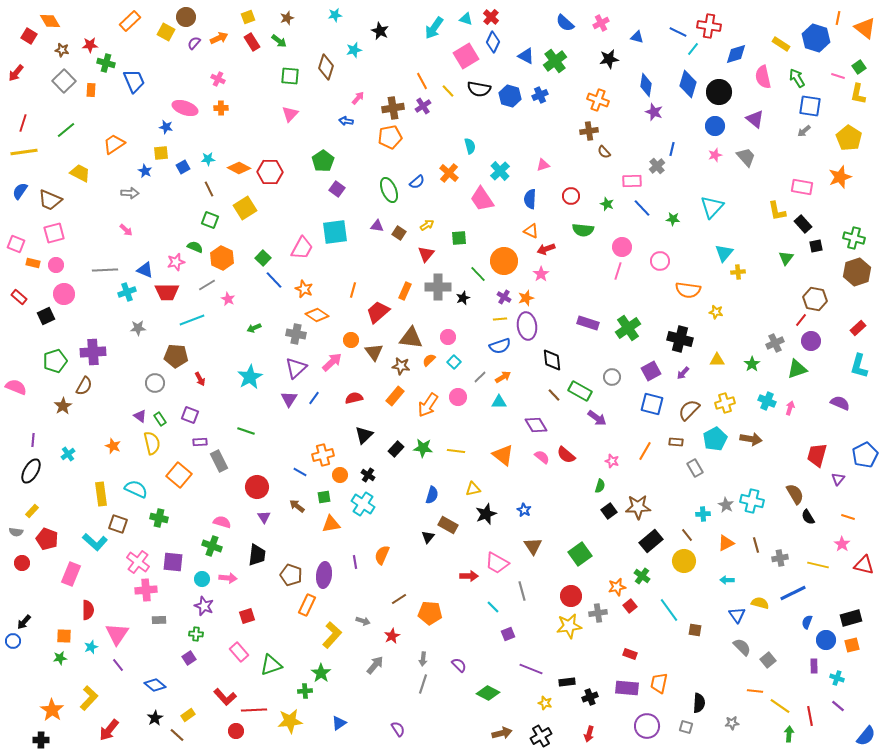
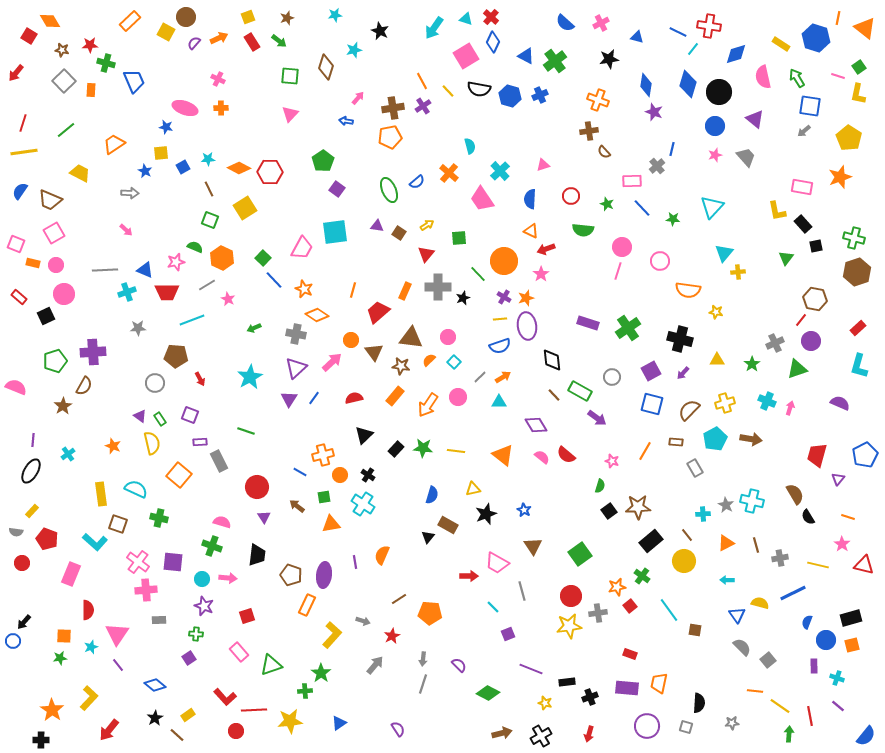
pink square at (54, 233): rotated 15 degrees counterclockwise
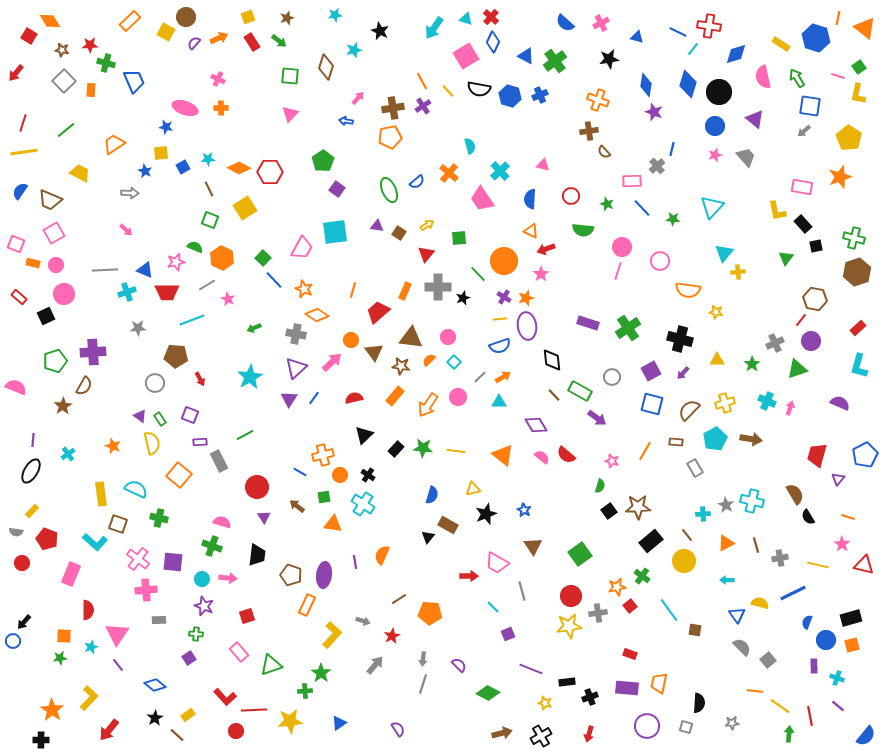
pink triangle at (543, 165): rotated 32 degrees clockwise
green line at (246, 431): moved 1 px left, 4 px down; rotated 48 degrees counterclockwise
orange triangle at (331, 524): moved 2 px right; rotated 18 degrees clockwise
pink cross at (138, 562): moved 3 px up
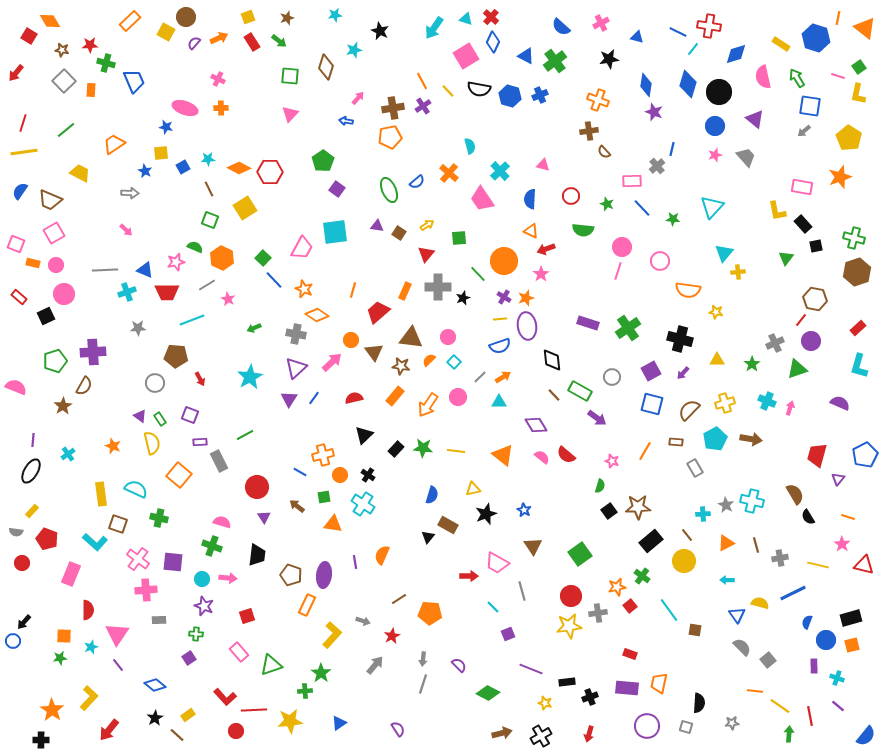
blue semicircle at (565, 23): moved 4 px left, 4 px down
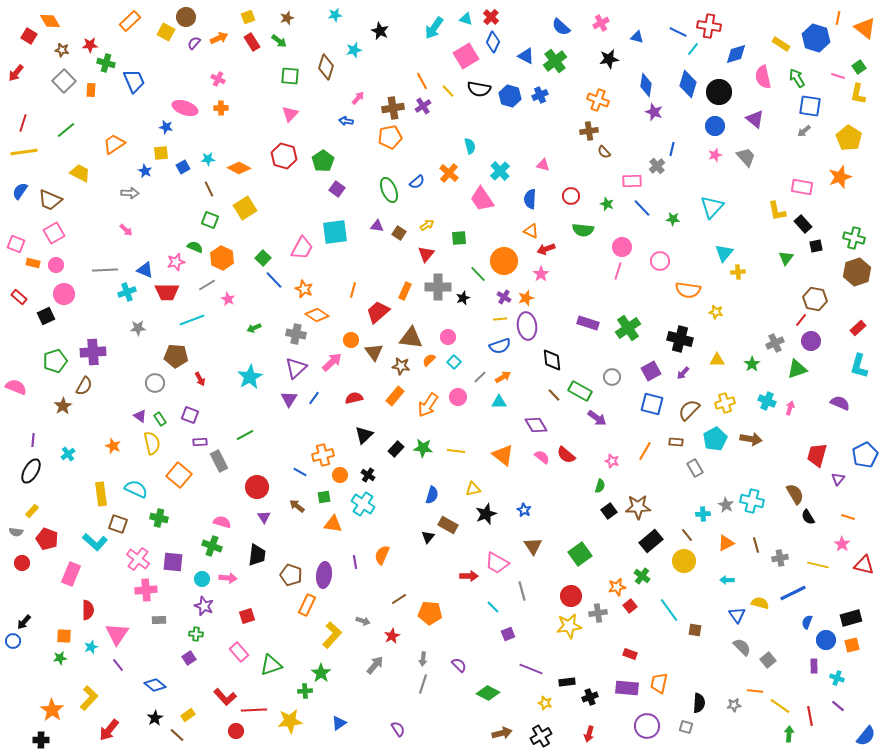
red hexagon at (270, 172): moved 14 px right, 16 px up; rotated 15 degrees clockwise
gray star at (732, 723): moved 2 px right, 18 px up
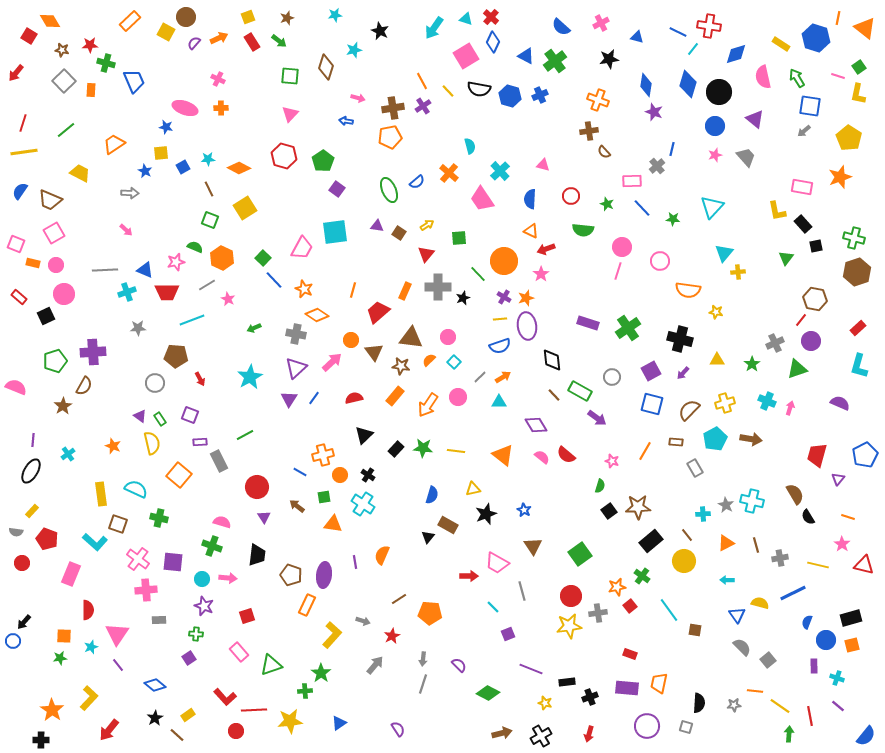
pink arrow at (358, 98): rotated 64 degrees clockwise
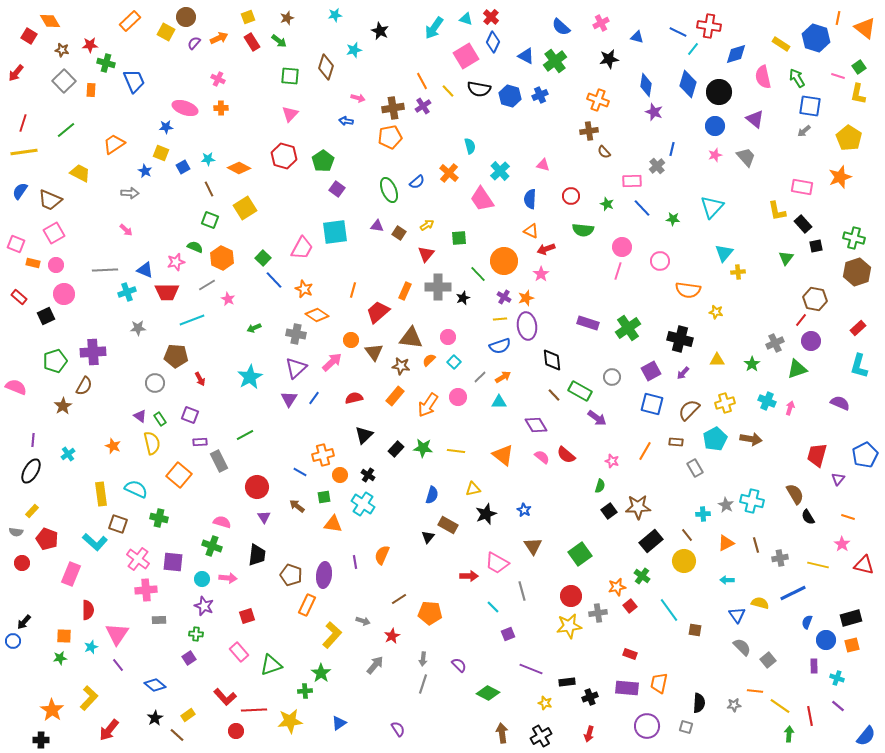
blue star at (166, 127): rotated 16 degrees counterclockwise
yellow square at (161, 153): rotated 28 degrees clockwise
brown arrow at (502, 733): rotated 84 degrees counterclockwise
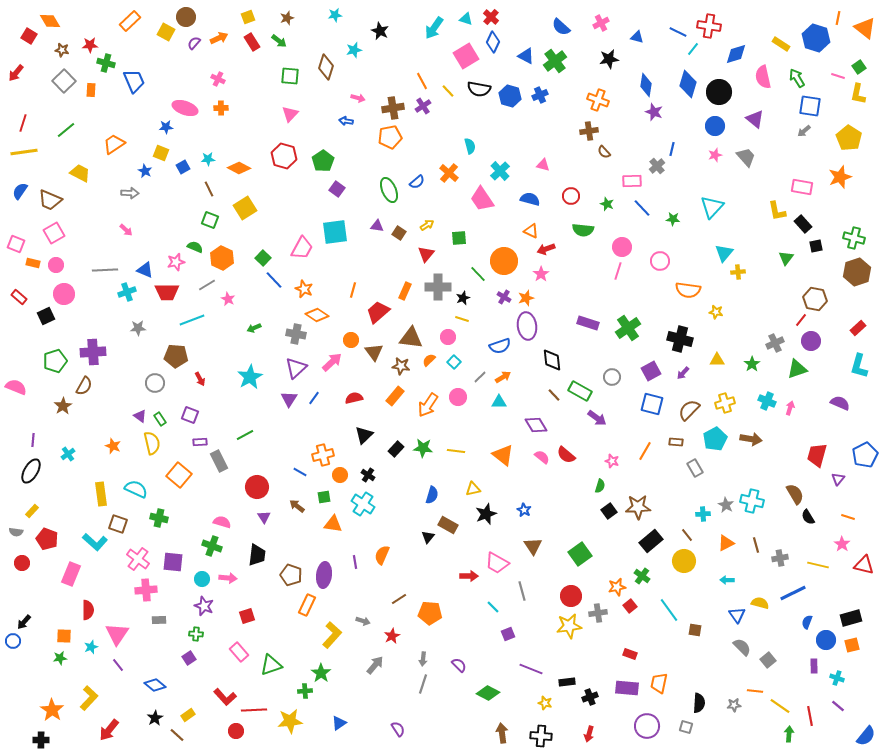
blue semicircle at (530, 199): rotated 102 degrees clockwise
yellow line at (500, 319): moved 38 px left; rotated 24 degrees clockwise
black cross at (541, 736): rotated 35 degrees clockwise
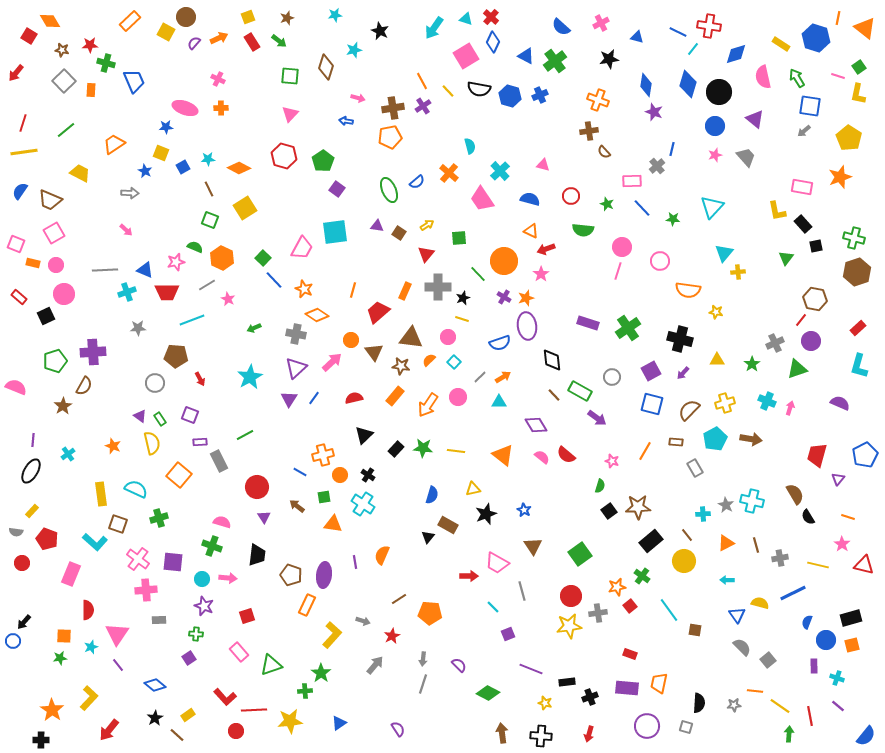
blue semicircle at (500, 346): moved 3 px up
green cross at (159, 518): rotated 30 degrees counterclockwise
